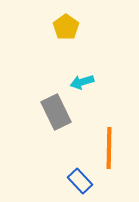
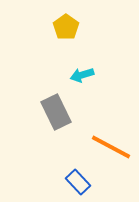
cyan arrow: moved 7 px up
orange line: moved 2 px right, 1 px up; rotated 63 degrees counterclockwise
blue rectangle: moved 2 px left, 1 px down
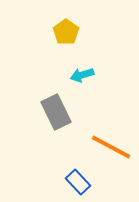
yellow pentagon: moved 5 px down
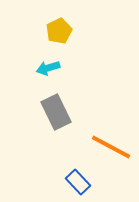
yellow pentagon: moved 7 px left, 1 px up; rotated 10 degrees clockwise
cyan arrow: moved 34 px left, 7 px up
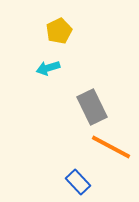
gray rectangle: moved 36 px right, 5 px up
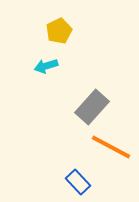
cyan arrow: moved 2 px left, 2 px up
gray rectangle: rotated 68 degrees clockwise
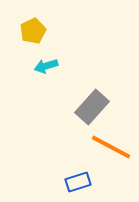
yellow pentagon: moved 26 px left
blue rectangle: rotated 65 degrees counterclockwise
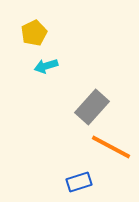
yellow pentagon: moved 1 px right, 2 px down
blue rectangle: moved 1 px right
